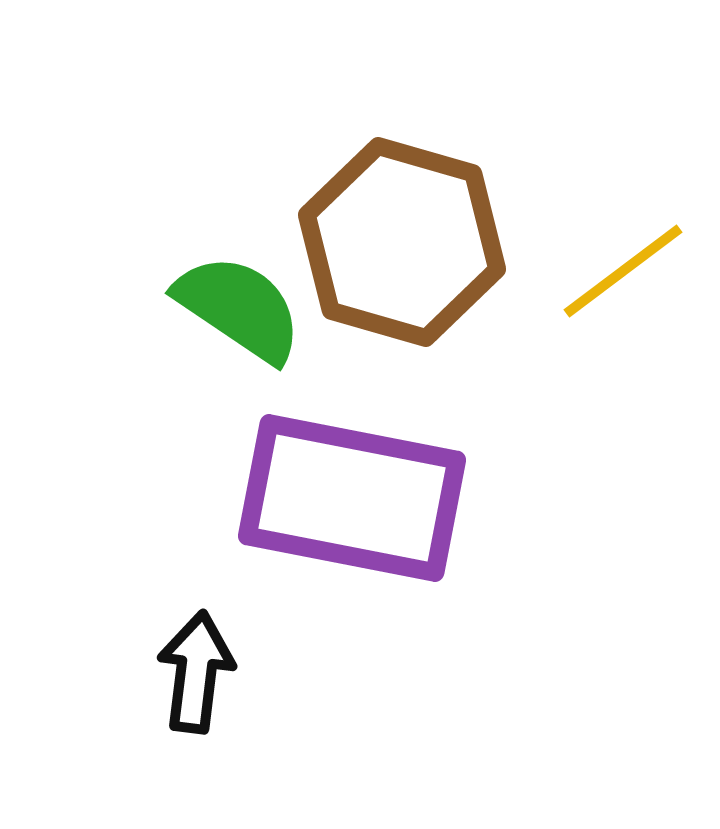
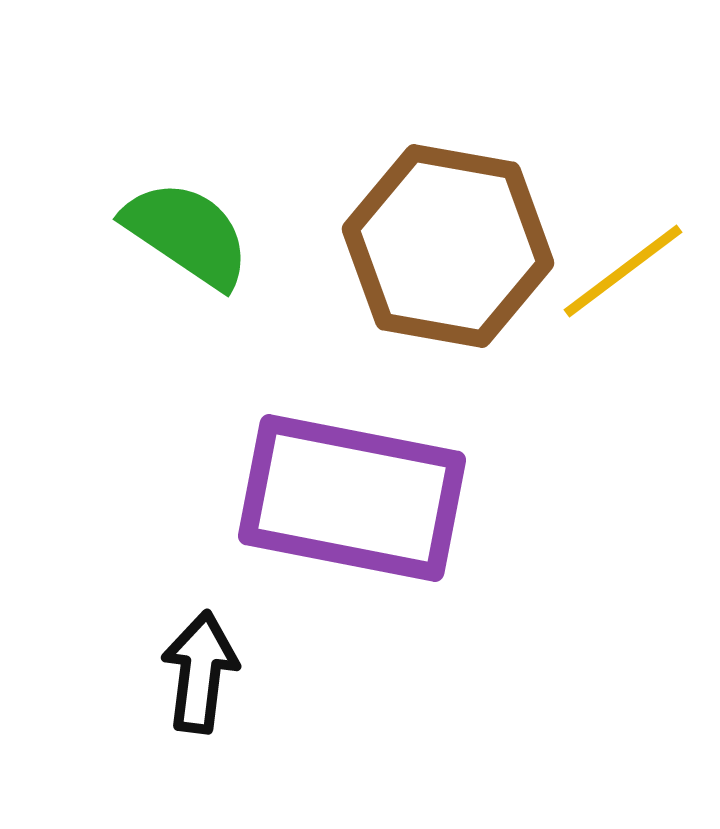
brown hexagon: moved 46 px right, 4 px down; rotated 6 degrees counterclockwise
green semicircle: moved 52 px left, 74 px up
black arrow: moved 4 px right
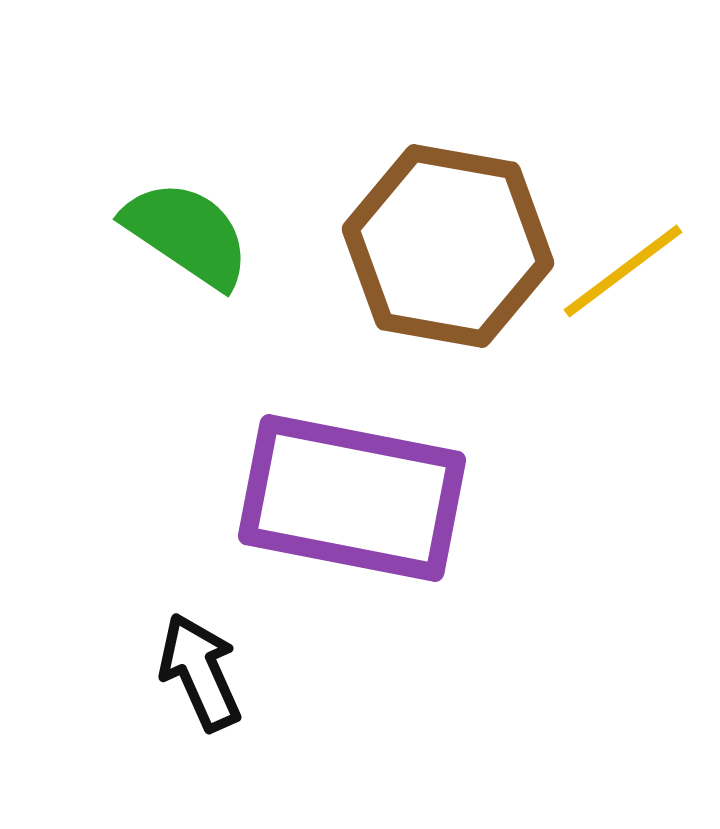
black arrow: rotated 31 degrees counterclockwise
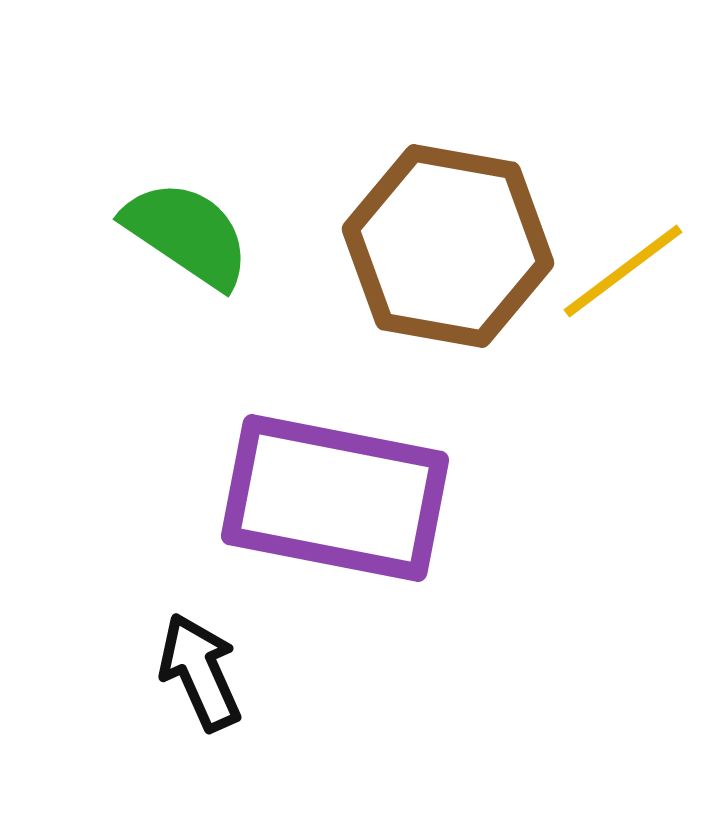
purple rectangle: moved 17 px left
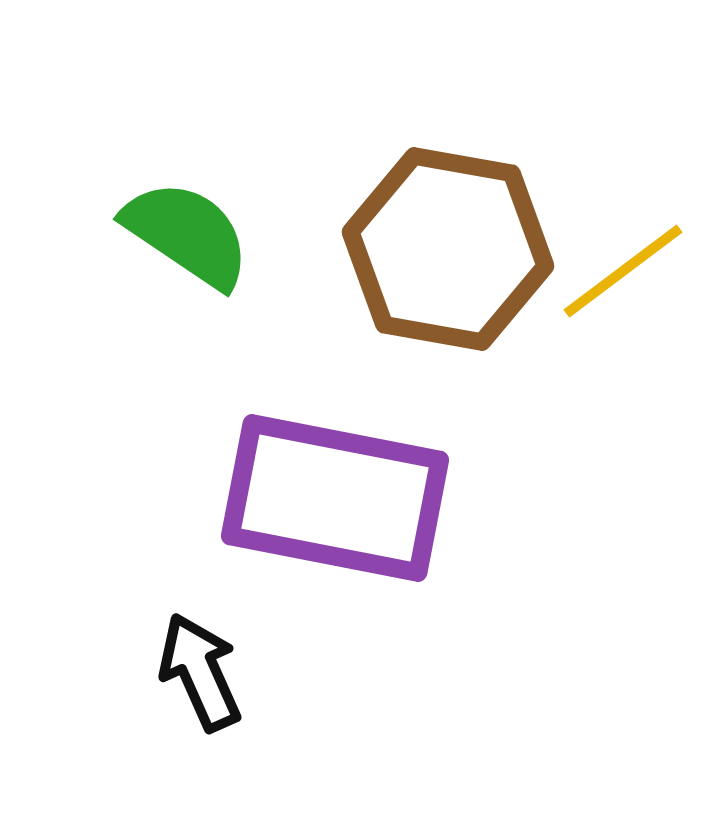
brown hexagon: moved 3 px down
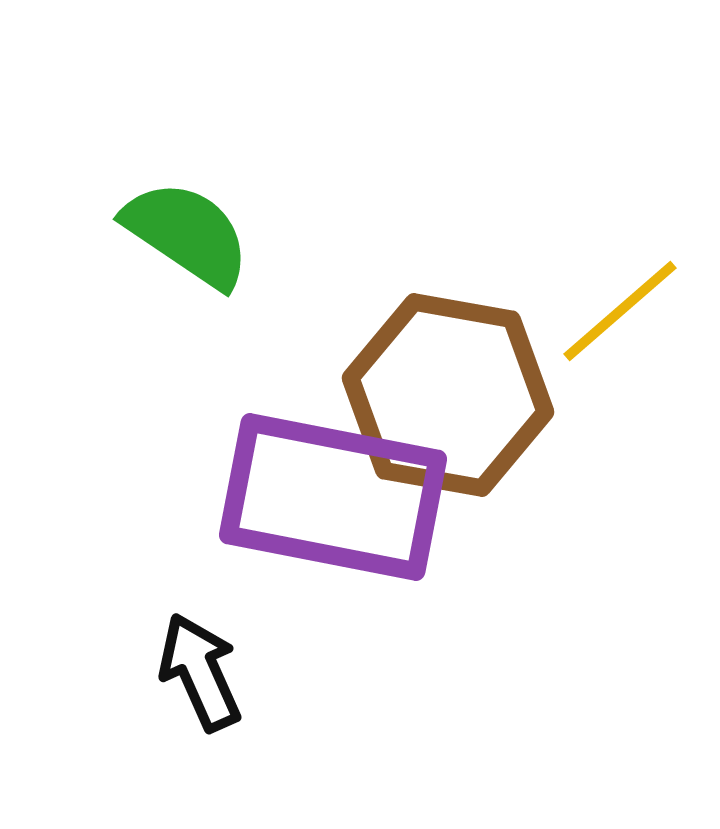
brown hexagon: moved 146 px down
yellow line: moved 3 px left, 40 px down; rotated 4 degrees counterclockwise
purple rectangle: moved 2 px left, 1 px up
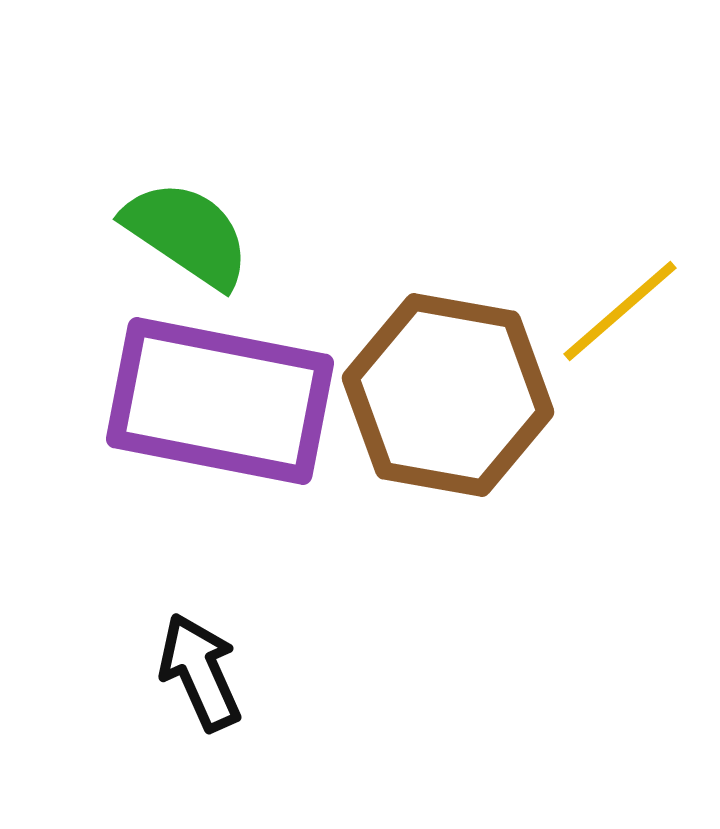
purple rectangle: moved 113 px left, 96 px up
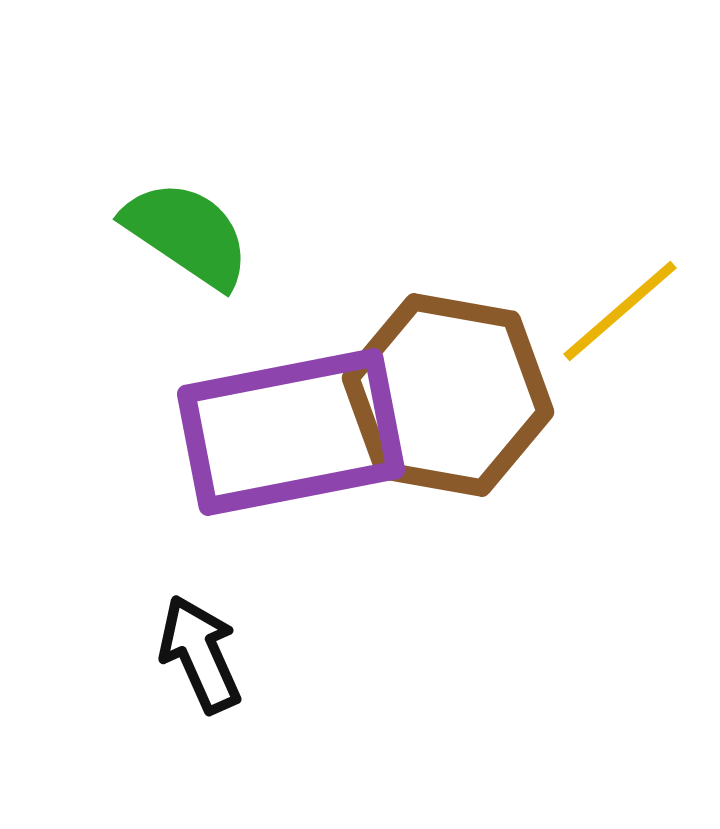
purple rectangle: moved 71 px right, 31 px down; rotated 22 degrees counterclockwise
black arrow: moved 18 px up
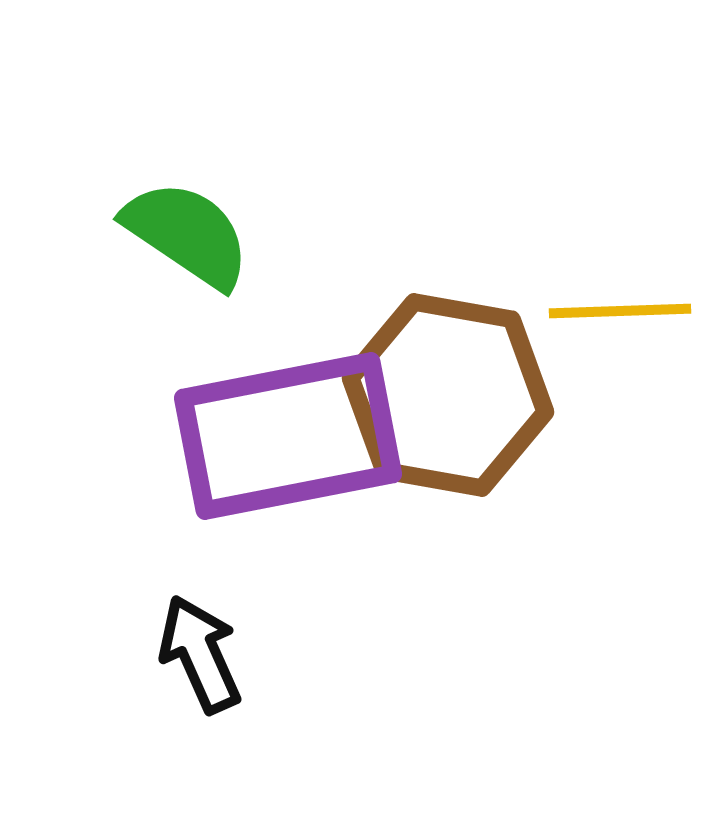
yellow line: rotated 39 degrees clockwise
purple rectangle: moved 3 px left, 4 px down
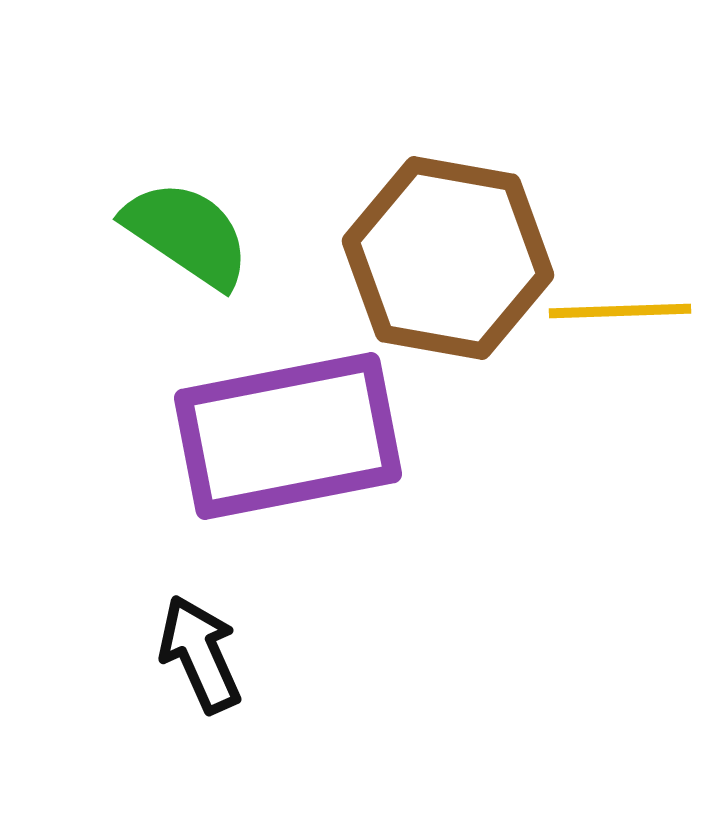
brown hexagon: moved 137 px up
